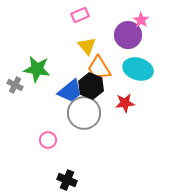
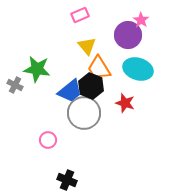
red star: rotated 24 degrees clockwise
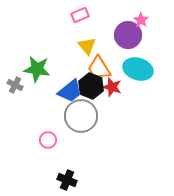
red star: moved 13 px left, 16 px up
gray circle: moved 3 px left, 3 px down
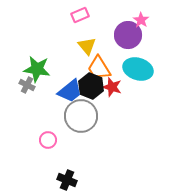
gray cross: moved 12 px right
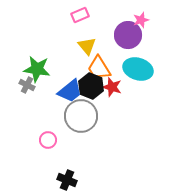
pink star: rotated 21 degrees clockwise
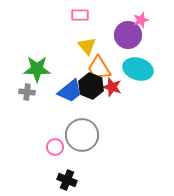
pink rectangle: rotated 24 degrees clockwise
green star: rotated 8 degrees counterclockwise
gray cross: moved 7 px down; rotated 21 degrees counterclockwise
gray circle: moved 1 px right, 19 px down
pink circle: moved 7 px right, 7 px down
